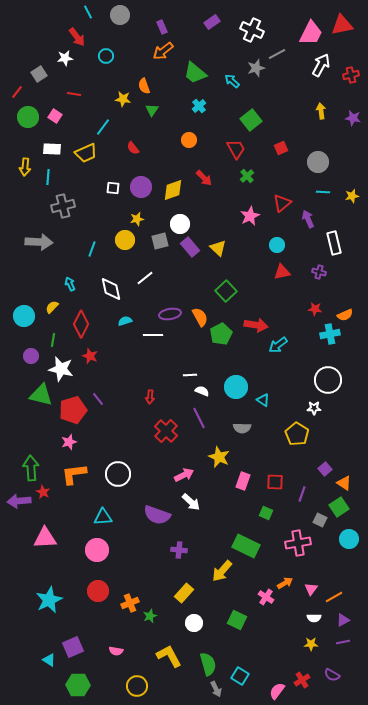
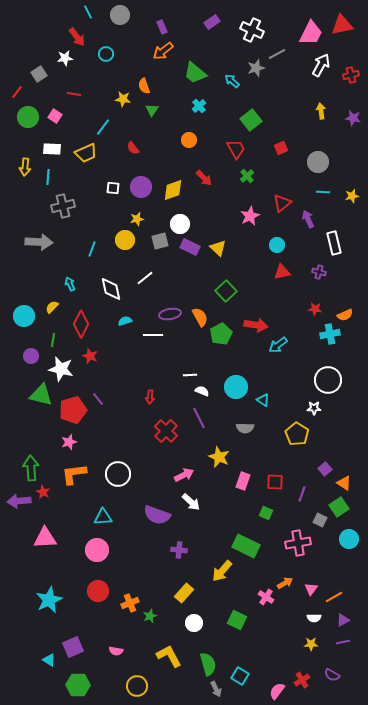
cyan circle at (106, 56): moved 2 px up
purple rectangle at (190, 247): rotated 24 degrees counterclockwise
gray semicircle at (242, 428): moved 3 px right
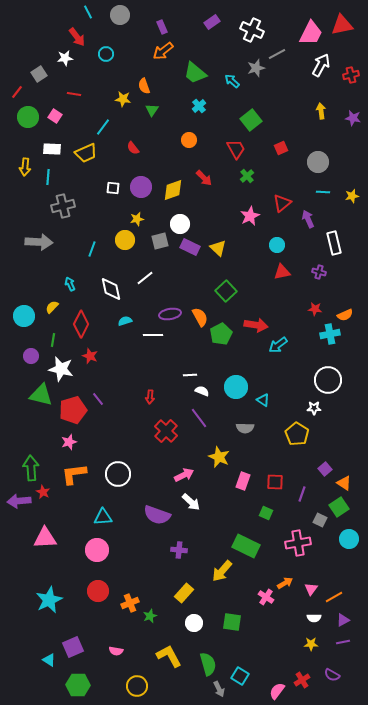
purple line at (199, 418): rotated 10 degrees counterclockwise
green square at (237, 620): moved 5 px left, 2 px down; rotated 18 degrees counterclockwise
gray arrow at (216, 689): moved 3 px right
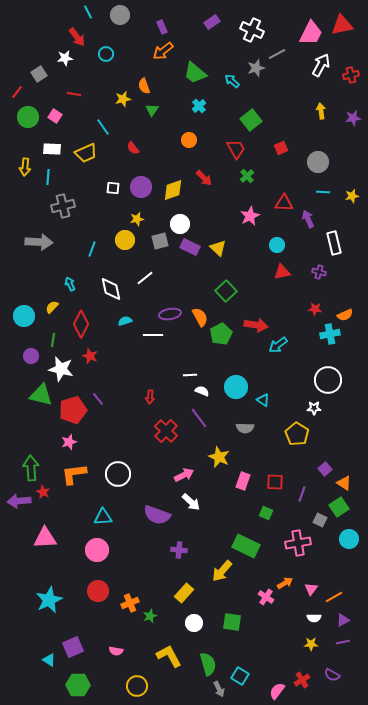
yellow star at (123, 99): rotated 21 degrees counterclockwise
purple star at (353, 118): rotated 21 degrees counterclockwise
cyan line at (103, 127): rotated 72 degrees counterclockwise
red triangle at (282, 203): moved 2 px right; rotated 42 degrees clockwise
